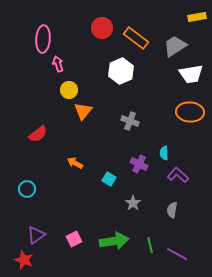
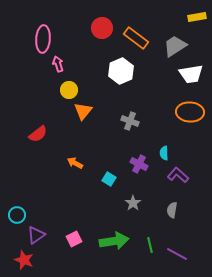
cyan circle: moved 10 px left, 26 px down
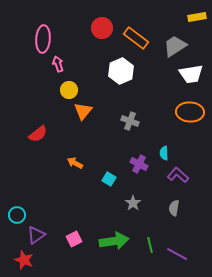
gray semicircle: moved 2 px right, 2 px up
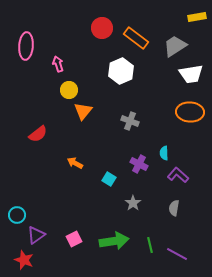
pink ellipse: moved 17 px left, 7 px down
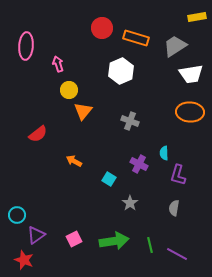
orange rectangle: rotated 20 degrees counterclockwise
orange arrow: moved 1 px left, 2 px up
purple L-shape: rotated 115 degrees counterclockwise
gray star: moved 3 px left
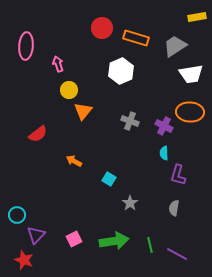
purple cross: moved 25 px right, 38 px up
purple triangle: rotated 12 degrees counterclockwise
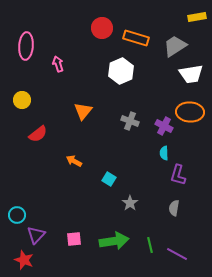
yellow circle: moved 47 px left, 10 px down
pink square: rotated 21 degrees clockwise
